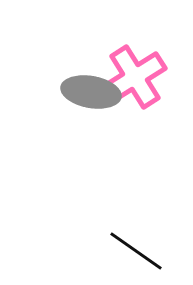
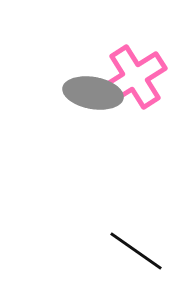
gray ellipse: moved 2 px right, 1 px down
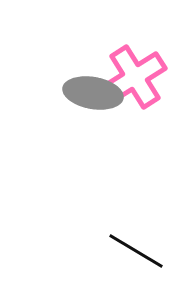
black line: rotated 4 degrees counterclockwise
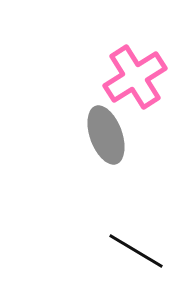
gray ellipse: moved 13 px right, 42 px down; rotated 60 degrees clockwise
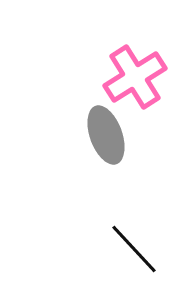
black line: moved 2 px left, 2 px up; rotated 16 degrees clockwise
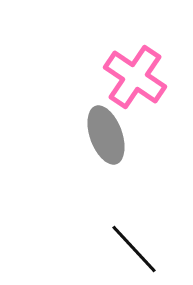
pink cross: rotated 24 degrees counterclockwise
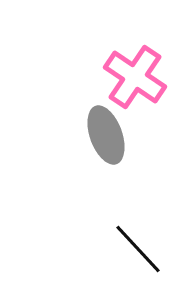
black line: moved 4 px right
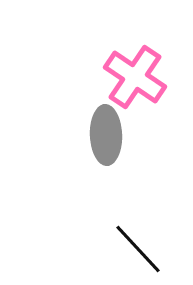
gray ellipse: rotated 18 degrees clockwise
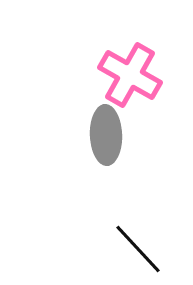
pink cross: moved 5 px left, 2 px up; rotated 4 degrees counterclockwise
